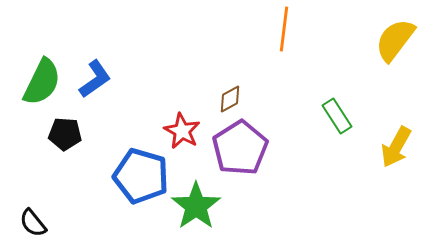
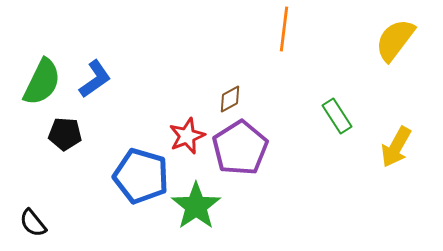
red star: moved 5 px right, 5 px down; rotated 21 degrees clockwise
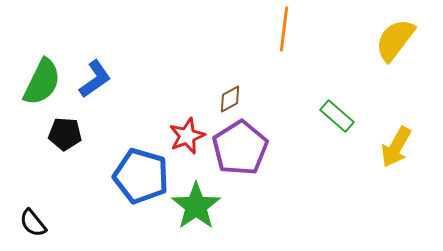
green rectangle: rotated 16 degrees counterclockwise
